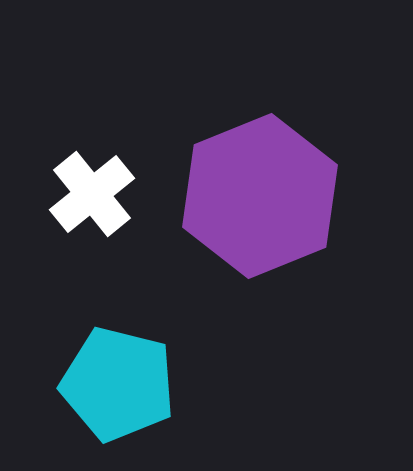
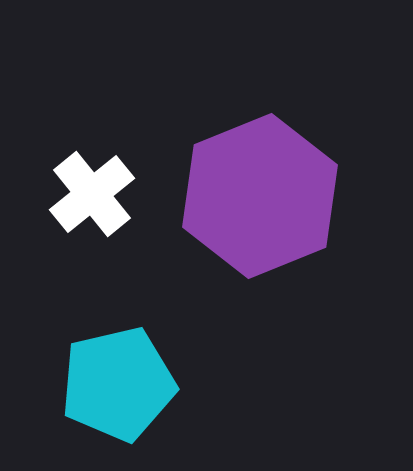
cyan pentagon: rotated 27 degrees counterclockwise
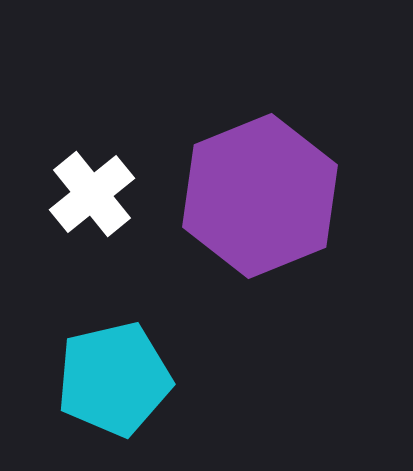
cyan pentagon: moved 4 px left, 5 px up
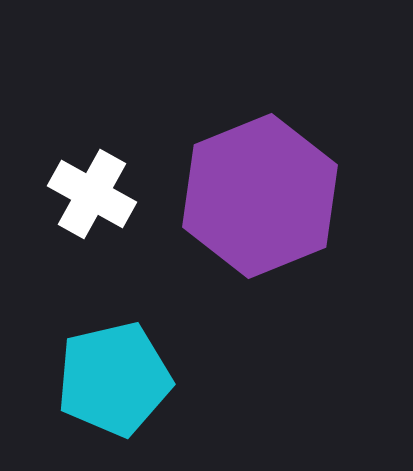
white cross: rotated 22 degrees counterclockwise
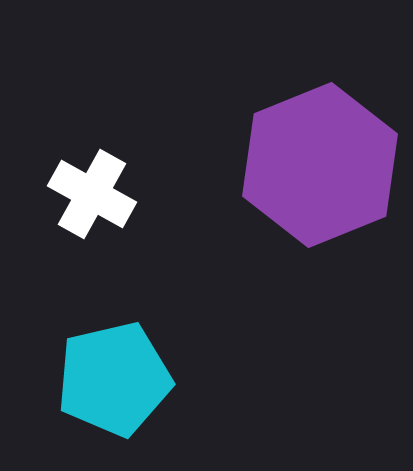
purple hexagon: moved 60 px right, 31 px up
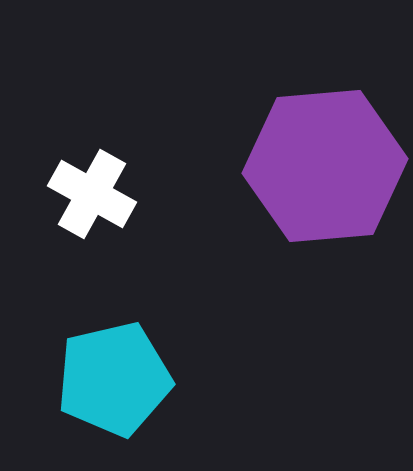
purple hexagon: moved 5 px right, 1 px down; rotated 17 degrees clockwise
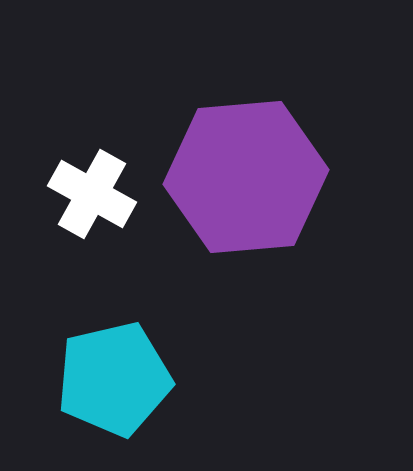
purple hexagon: moved 79 px left, 11 px down
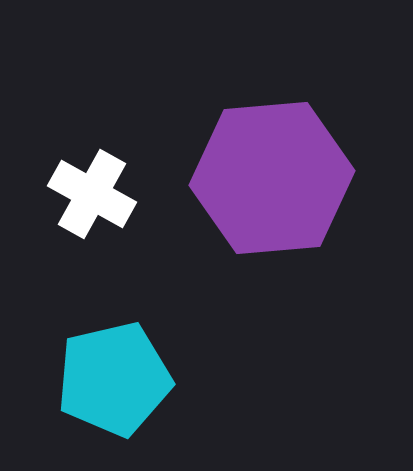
purple hexagon: moved 26 px right, 1 px down
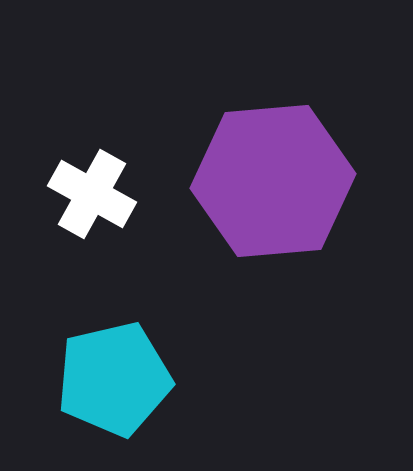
purple hexagon: moved 1 px right, 3 px down
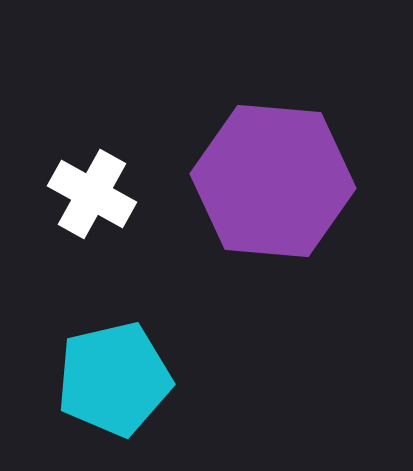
purple hexagon: rotated 10 degrees clockwise
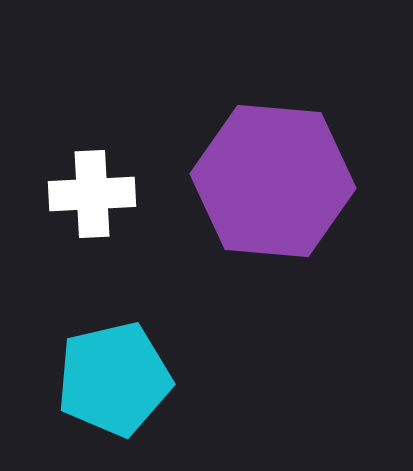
white cross: rotated 32 degrees counterclockwise
